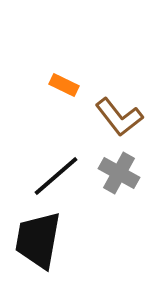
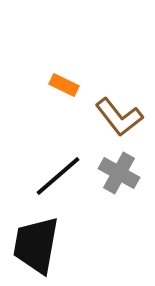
black line: moved 2 px right
black trapezoid: moved 2 px left, 5 px down
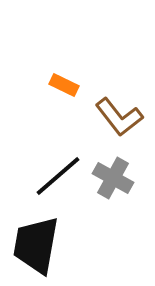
gray cross: moved 6 px left, 5 px down
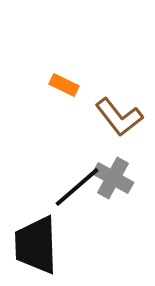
black line: moved 19 px right, 11 px down
black trapezoid: rotated 12 degrees counterclockwise
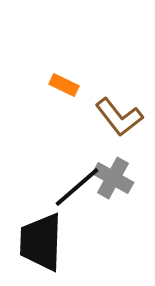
black trapezoid: moved 5 px right, 3 px up; rotated 4 degrees clockwise
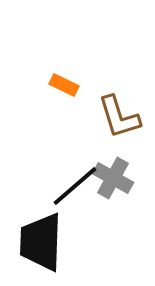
brown L-shape: rotated 21 degrees clockwise
black line: moved 2 px left, 1 px up
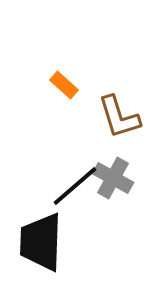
orange rectangle: rotated 16 degrees clockwise
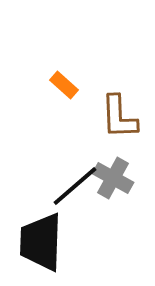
brown L-shape: rotated 15 degrees clockwise
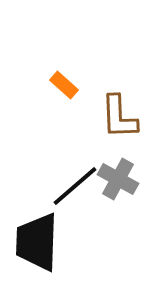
gray cross: moved 5 px right, 1 px down
black trapezoid: moved 4 px left
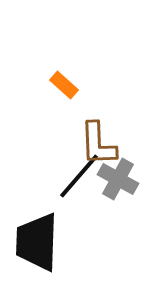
brown L-shape: moved 21 px left, 27 px down
black line: moved 4 px right, 10 px up; rotated 8 degrees counterclockwise
